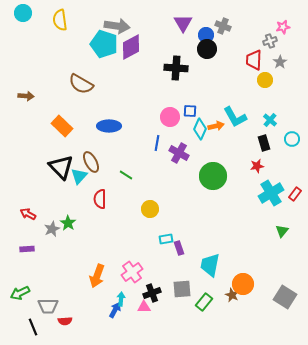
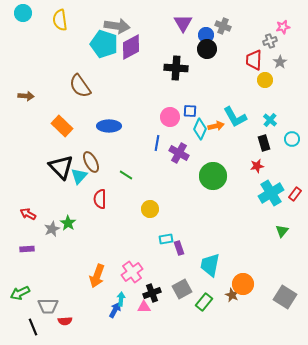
brown semicircle at (81, 84): moved 1 px left, 2 px down; rotated 25 degrees clockwise
gray square at (182, 289): rotated 24 degrees counterclockwise
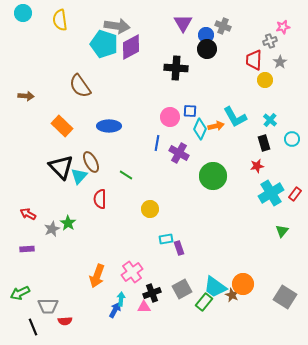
cyan trapezoid at (210, 265): moved 5 px right, 22 px down; rotated 65 degrees counterclockwise
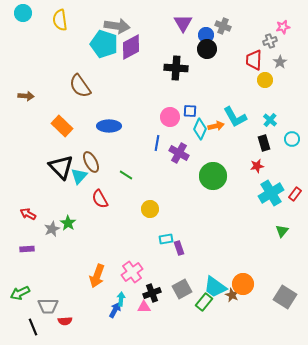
red semicircle at (100, 199): rotated 30 degrees counterclockwise
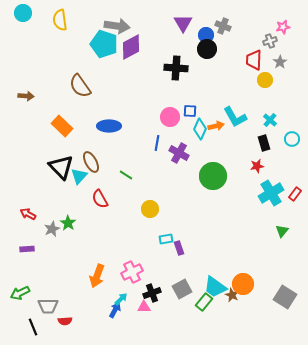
pink cross at (132, 272): rotated 10 degrees clockwise
cyan arrow at (121, 299): rotated 40 degrees clockwise
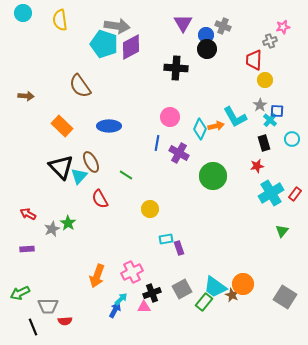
gray star at (280, 62): moved 20 px left, 43 px down
blue square at (190, 111): moved 87 px right
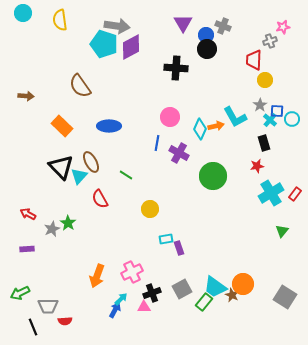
cyan circle at (292, 139): moved 20 px up
